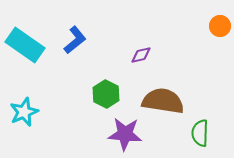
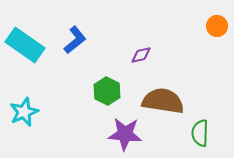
orange circle: moved 3 px left
green hexagon: moved 1 px right, 3 px up
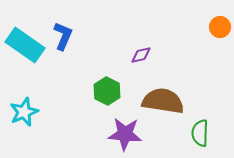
orange circle: moved 3 px right, 1 px down
blue L-shape: moved 12 px left, 4 px up; rotated 28 degrees counterclockwise
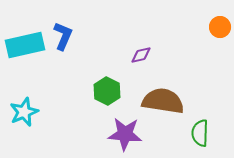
cyan rectangle: rotated 48 degrees counterclockwise
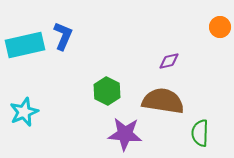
purple diamond: moved 28 px right, 6 px down
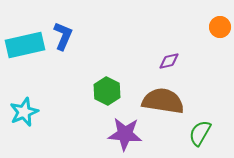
green semicircle: rotated 28 degrees clockwise
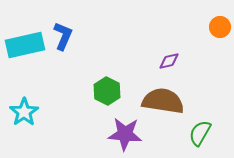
cyan star: rotated 12 degrees counterclockwise
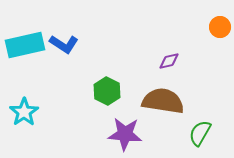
blue L-shape: moved 1 px right, 8 px down; rotated 100 degrees clockwise
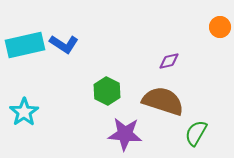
brown semicircle: rotated 9 degrees clockwise
green semicircle: moved 4 px left
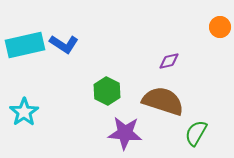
purple star: moved 1 px up
